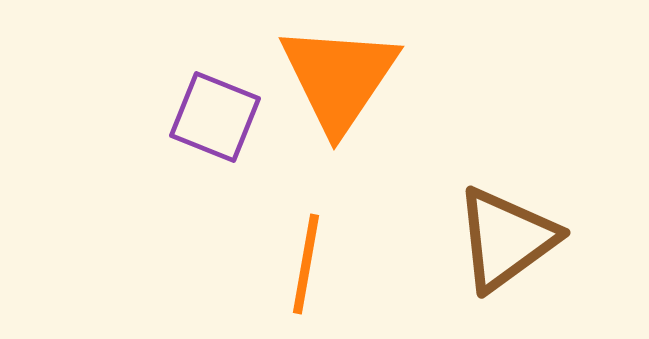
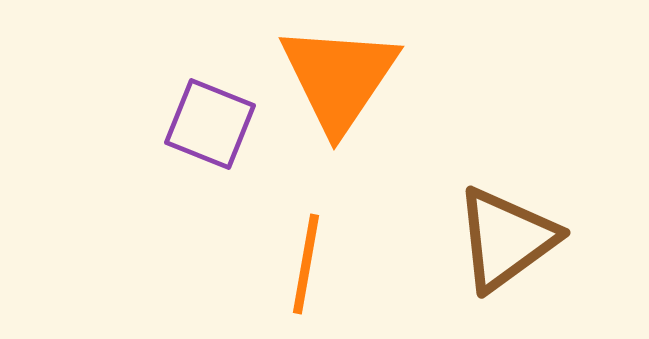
purple square: moved 5 px left, 7 px down
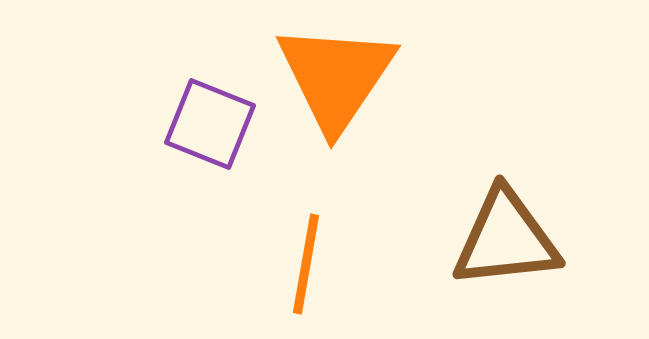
orange triangle: moved 3 px left, 1 px up
brown triangle: rotated 30 degrees clockwise
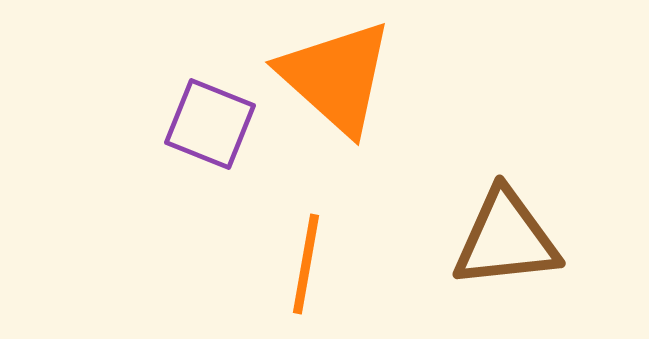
orange triangle: rotated 22 degrees counterclockwise
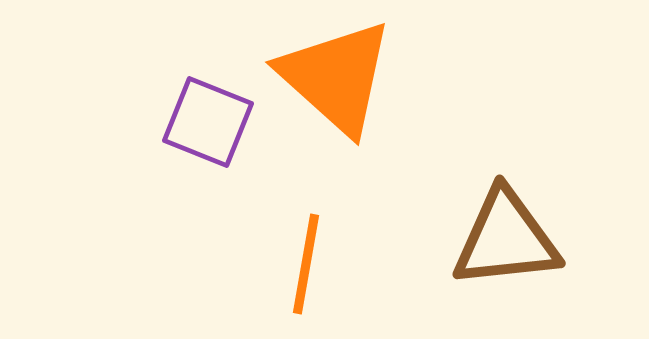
purple square: moved 2 px left, 2 px up
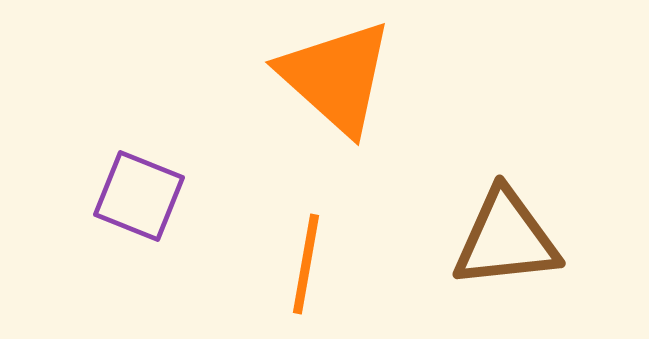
purple square: moved 69 px left, 74 px down
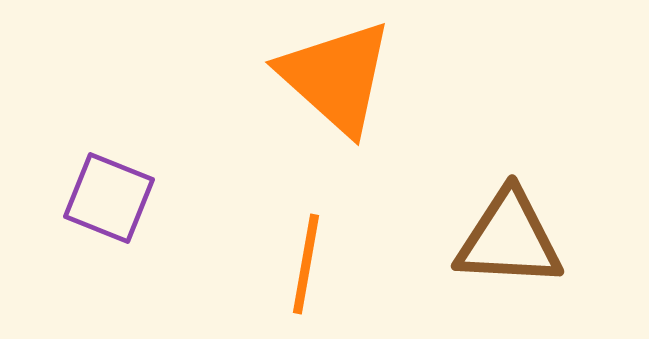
purple square: moved 30 px left, 2 px down
brown triangle: moved 3 px right; rotated 9 degrees clockwise
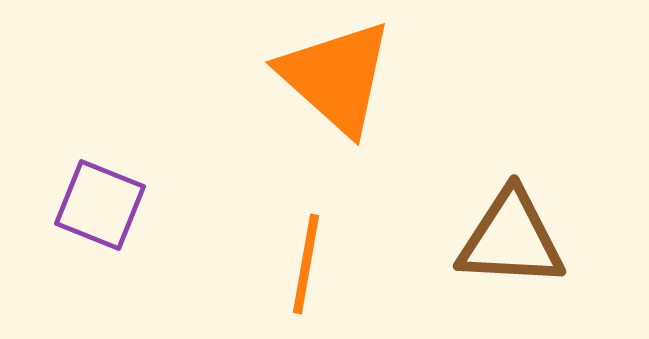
purple square: moved 9 px left, 7 px down
brown triangle: moved 2 px right
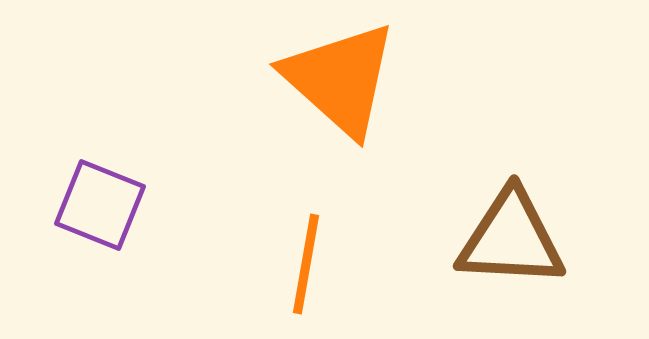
orange triangle: moved 4 px right, 2 px down
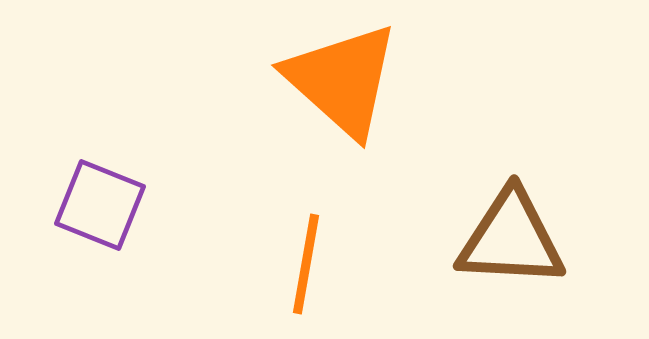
orange triangle: moved 2 px right, 1 px down
